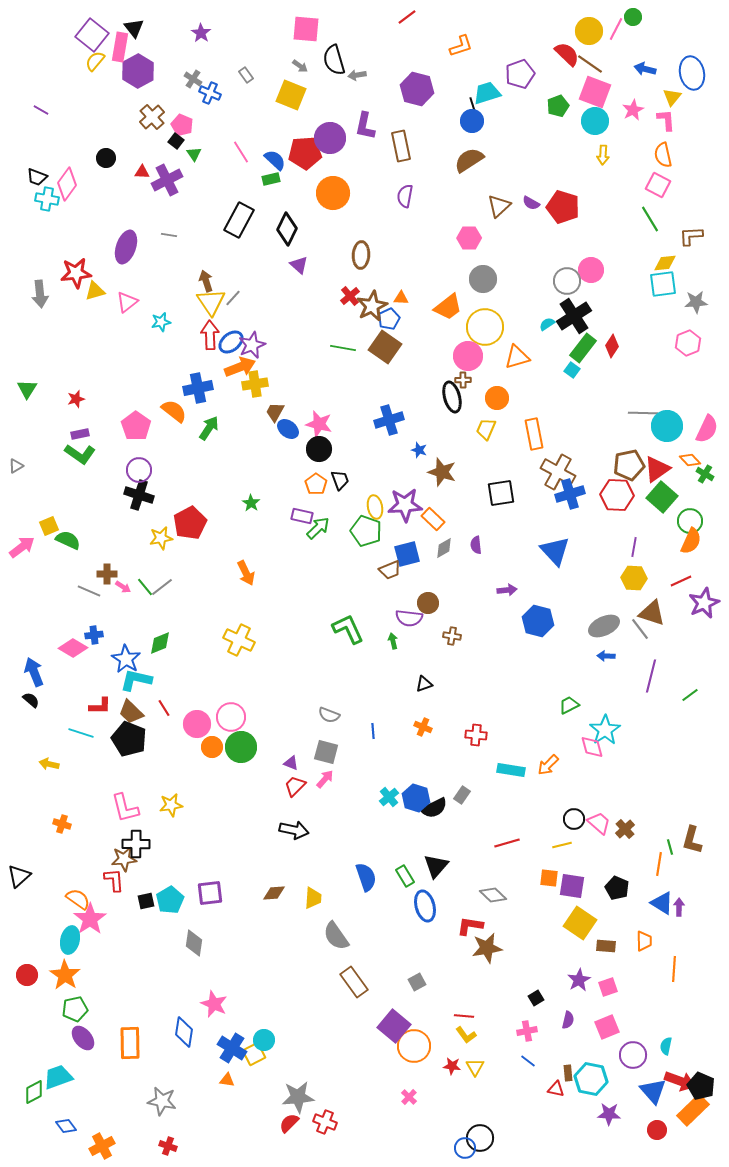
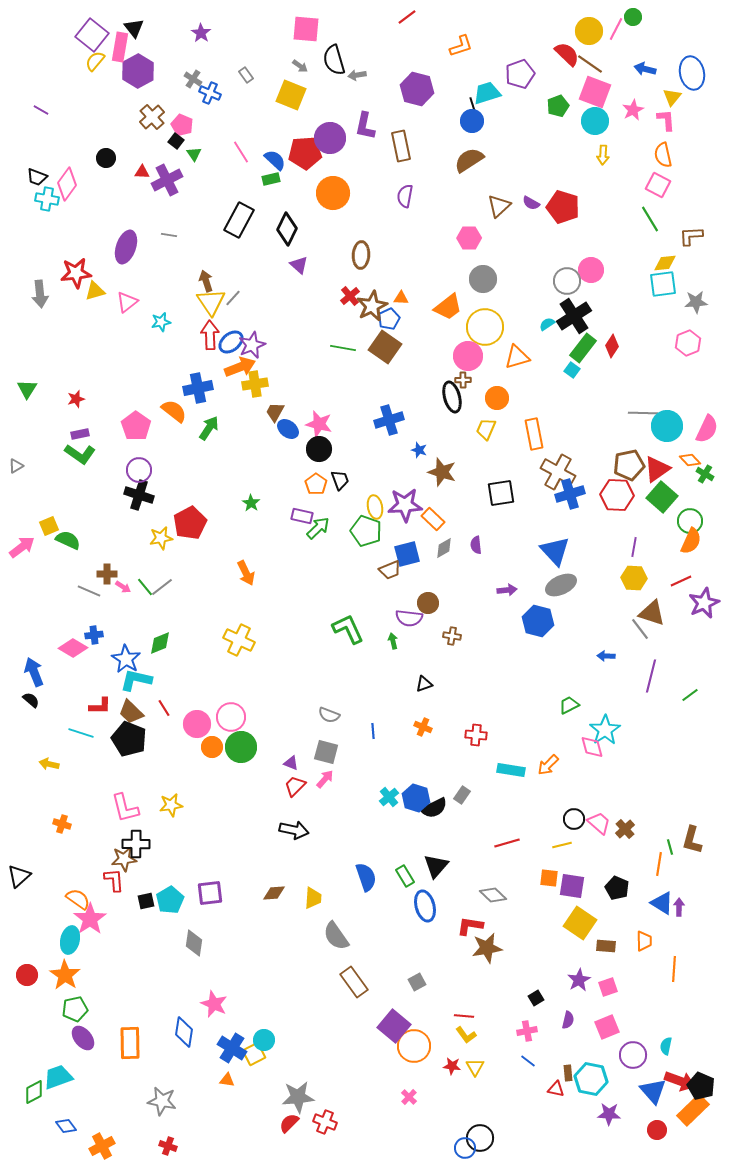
gray ellipse at (604, 626): moved 43 px left, 41 px up
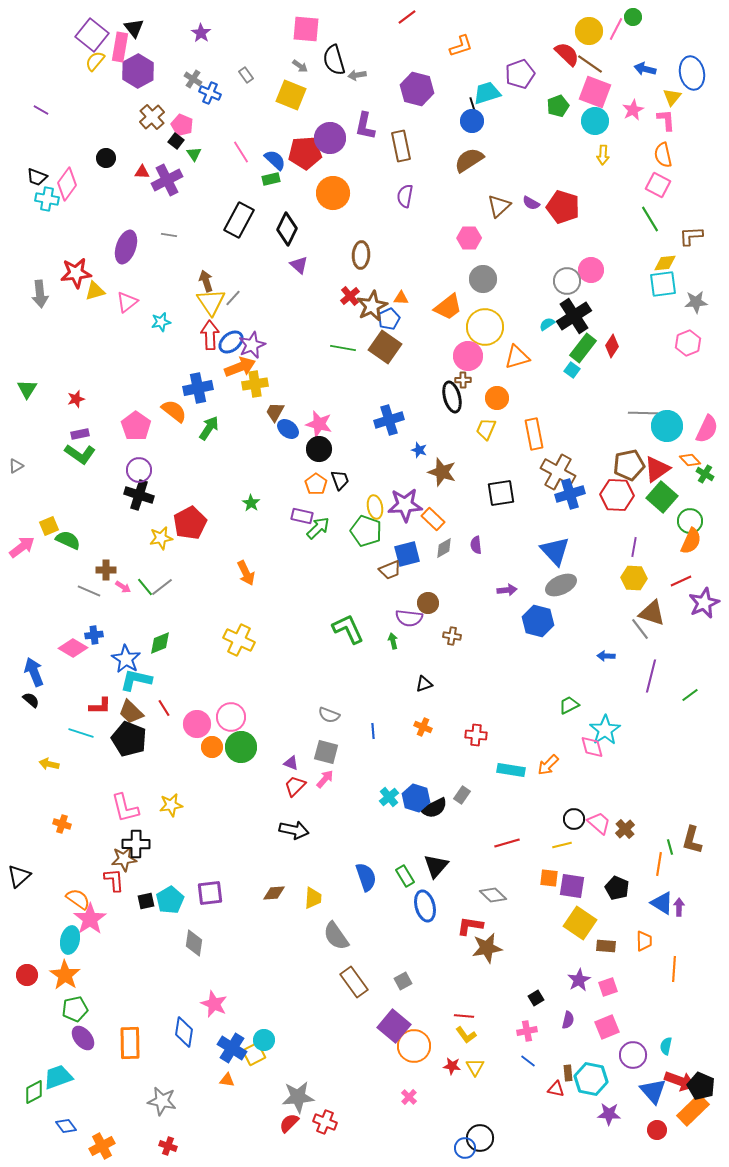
brown cross at (107, 574): moved 1 px left, 4 px up
gray square at (417, 982): moved 14 px left, 1 px up
